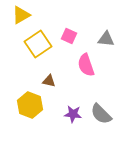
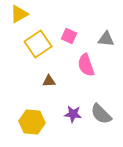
yellow triangle: moved 2 px left, 1 px up
brown triangle: rotated 16 degrees counterclockwise
yellow hexagon: moved 2 px right, 17 px down; rotated 15 degrees counterclockwise
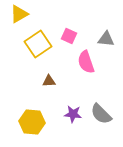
pink semicircle: moved 3 px up
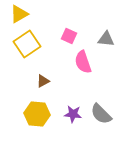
yellow square: moved 11 px left
pink semicircle: moved 3 px left
brown triangle: moved 6 px left; rotated 24 degrees counterclockwise
yellow hexagon: moved 5 px right, 8 px up
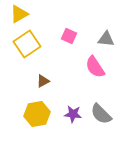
pink semicircle: moved 12 px right, 5 px down; rotated 15 degrees counterclockwise
yellow hexagon: rotated 15 degrees counterclockwise
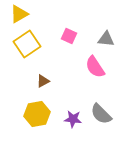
purple star: moved 5 px down
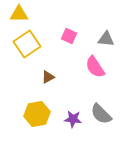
yellow triangle: rotated 30 degrees clockwise
brown triangle: moved 5 px right, 4 px up
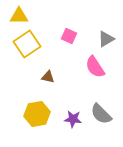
yellow triangle: moved 2 px down
gray triangle: rotated 36 degrees counterclockwise
brown triangle: rotated 40 degrees clockwise
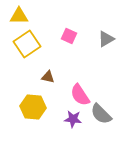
pink semicircle: moved 15 px left, 28 px down
yellow hexagon: moved 4 px left, 7 px up; rotated 15 degrees clockwise
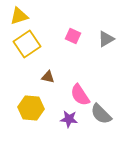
yellow triangle: rotated 18 degrees counterclockwise
pink square: moved 4 px right
yellow hexagon: moved 2 px left, 1 px down
purple star: moved 4 px left
